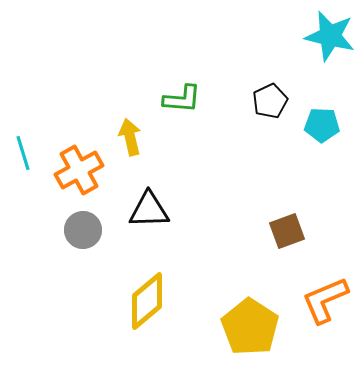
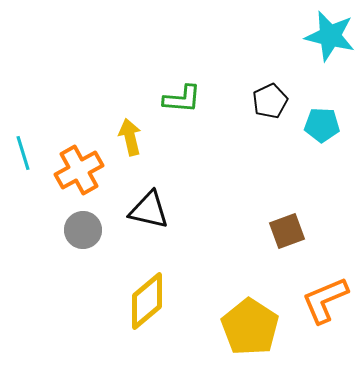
black triangle: rotated 15 degrees clockwise
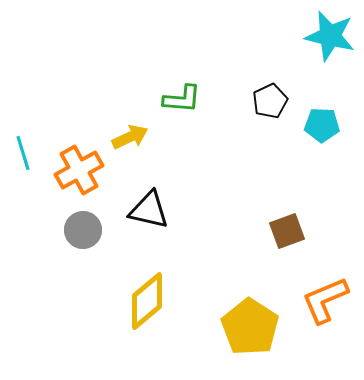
yellow arrow: rotated 78 degrees clockwise
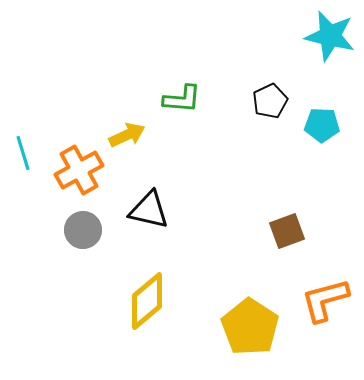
yellow arrow: moved 3 px left, 2 px up
orange L-shape: rotated 8 degrees clockwise
